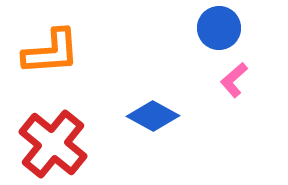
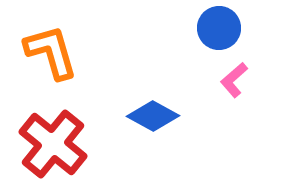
orange L-shape: rotated 102 degrees counterclockwise
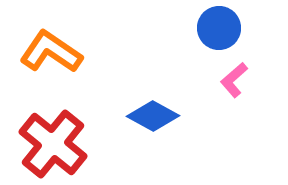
orange L-shape: rotated 40 degrees counterclockwise
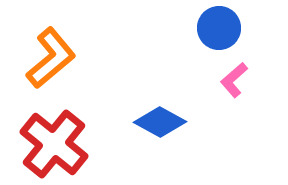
orange L-shape: moved 6 px down; rotated 106 degrees clockwise
blue diamond: moved 7 px right, 6 px down
red cross: moved 1 px right
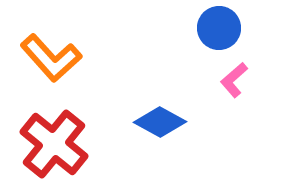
orange L-shape: rotated 88 degrees clockwise
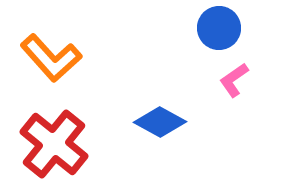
pink L-shape: rotated 6 degrees clockwise
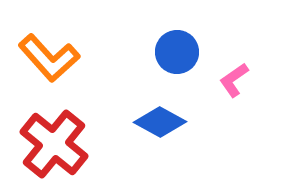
blue circle: moved 42 px left, 24 px down
orange L-shape: moved 2 px left
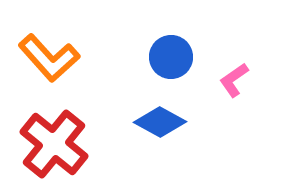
blue circle: moved 6 px left, 5 px down
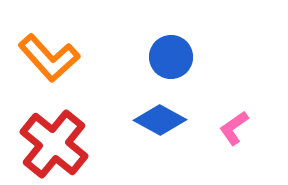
pink L-shape: moved 48 px down
blue diamond: moved 2 px up
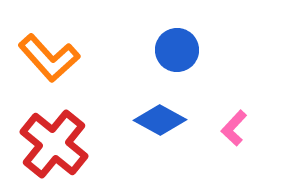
blue circle: moved 6 px right, 7 px up
pink L-shape: rotated 12 degrees counterclockwise
